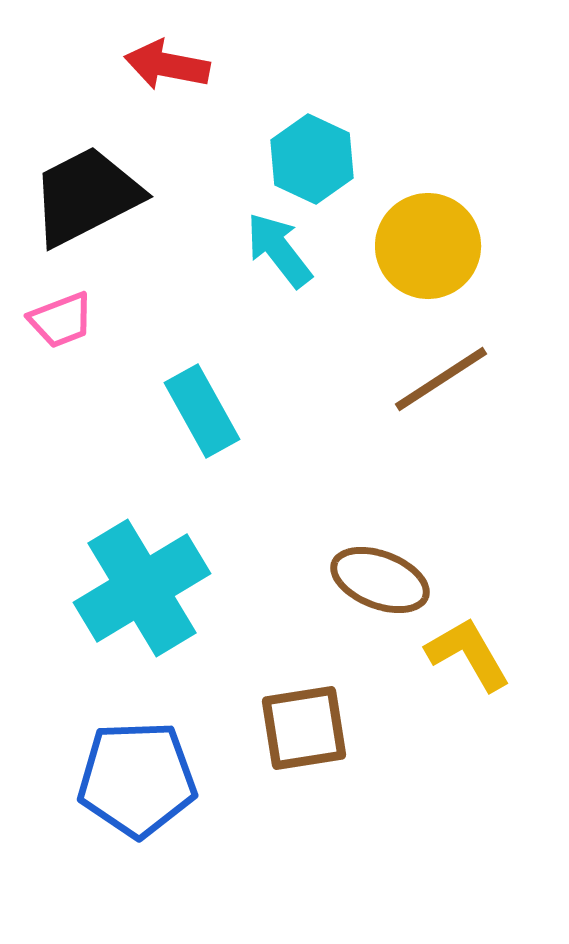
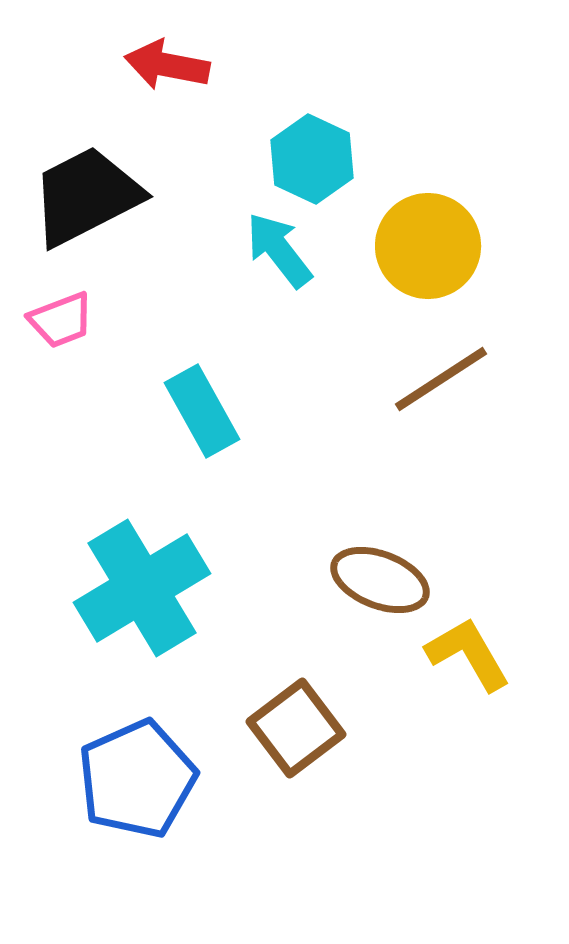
brown square: moved 8 px left; rotated 28 degrees counterclockwise
blue pentagon: rotated 22 degrees counterclockwise
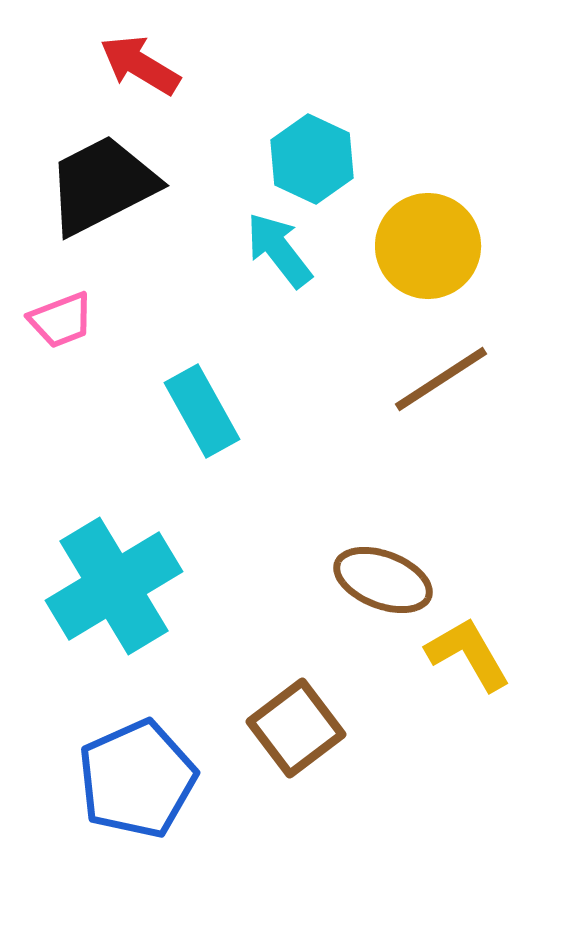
red arrow: moved 27 px left; rotated 20 degrees clockwise
black trapezoid: moved 16 px right, 11 px up
brown ellipse: moved 3 px right
cyan cross: moved 28 px left, 2 px up
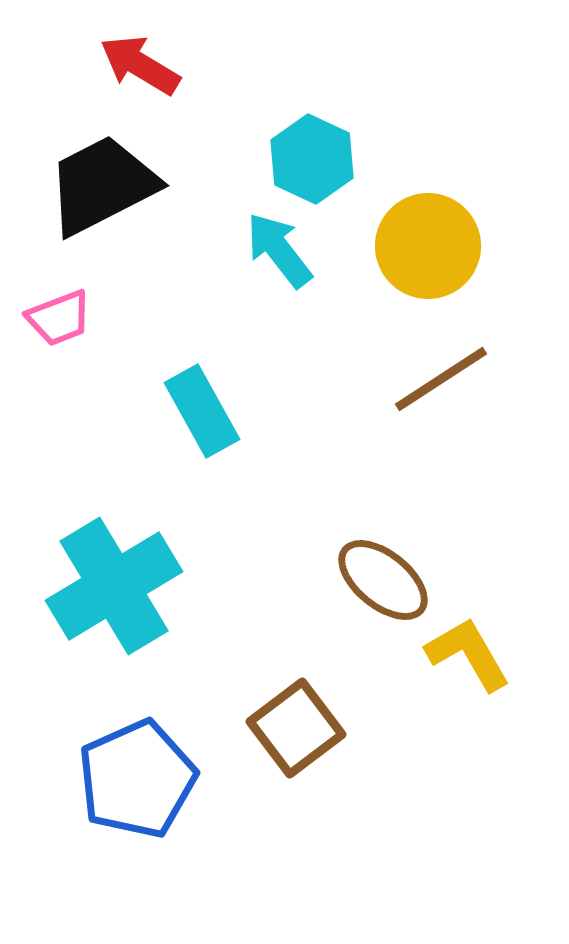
pink trapezoid: moved 2 px left, 2 px up
brown ellipse: rotated 18 degrees clockwise
